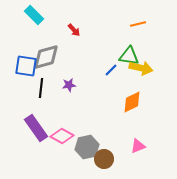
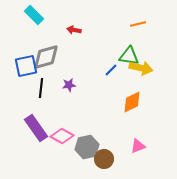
red arrow: rotated 144 degrees clockwise
blue square: rotated 20 degrees counterclockwise
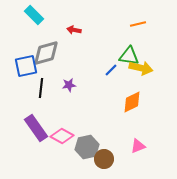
gray diamond: moved 4 px up
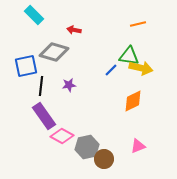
gray diamond: moved 8 px right, 1 px up; rotated 32 degrees clockwise
black line: moved 2 px up
orange diamond: moved 1 px right, 1 px up
purple rectangle: moved 8 px right, 12 px up
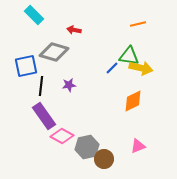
blue line: moved 1 px right, 2 px up
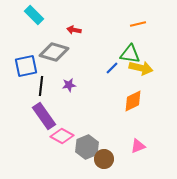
green triangle: moved 1 px right, 2 px up
gray hexagon: rotated 10 degrees counterclockwise
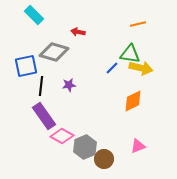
red arrow: moved 4 px right, 2 px down
gray hexagon: moved 2 px left
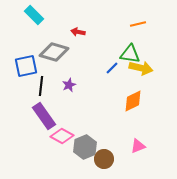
purple star: rotated 16 degrees counterclockwise
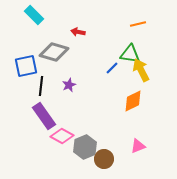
yellow arrow: moved 2 px down; rotated 130 degrees counterclockwise
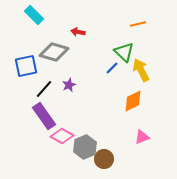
green triangle: moved 6 px left, 2 px up; rotated 35 degrees clockwise
black line: moved 3 px right, 3 px down; rotated 36 degrees clockwise
pink triangle: moved 4 px right, 9 px up
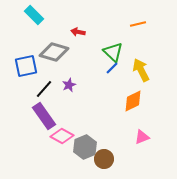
green triangle: moved 11 px left
